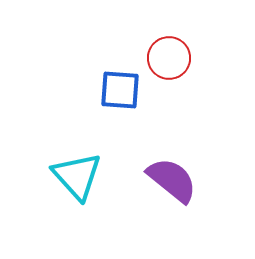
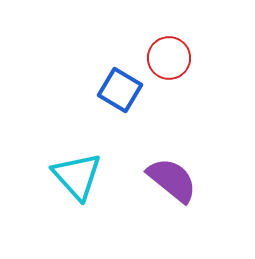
blue square: rotated 27 degrees clockwise
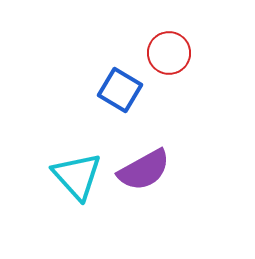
red circle: moved 5 px up
purple semicircle: moved 28 px left, 10 px up; rotated 112 degrees clockwise
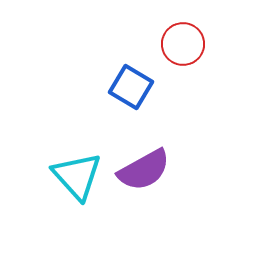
red circle: moved 14 px right, 9 px up
blue square: moved 11 px right, 3 px up
